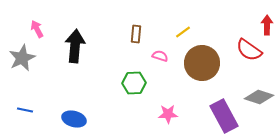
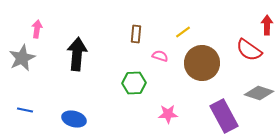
pink arrow: rotated 36 degrees clockwise
black arrow: moved 2 px right, 8 px down
gray diamond: moved 4 px up
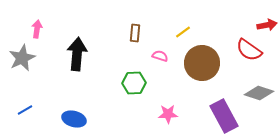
red arrow: rotated 78 degrees clockwise
brown rectangle: moved 1 px left, 1 px up
blue line: rotated 42 degrees counterclockwise
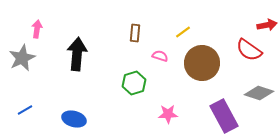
green hexagon: rotated 15 degrees counterclockwise
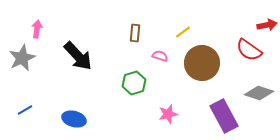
black arrow: moved 1 px right, 2 px down; rotated 132 degrees clockwise
pink star: rotated 12 degrees counterclockwise
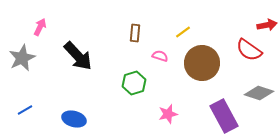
pink arrow: moved 3 px right, 2 px up; rotated 18 degrees clockwise
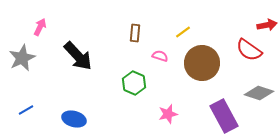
green hexagon: rotated 20 degrees counterclockwise
blue line: moved 1 px right
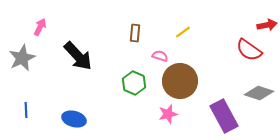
brown circle: moved 22 px left, 18 px down
blue line: rotated 63 degrees counterclockwise
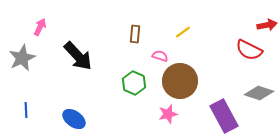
brown rectangle: moved 1 px down
red semicircle: rotated 8 degrees counterclockwise
blue ellipse: rotated 20 degrees clockwise
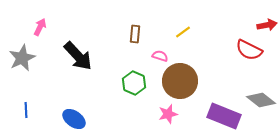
gray diamond: moved 2 px right, 7 px down; rotated 20 degrees clockwise
purple rectangle: rotated 40 degrees counterclockwise
